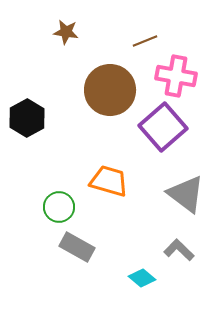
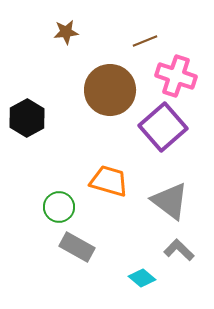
brown star: rotated 15 degrees counterclockwise
pink cross: rotated 9 degrees clockwise
gray triangle: moved 16 px left, 7 px down
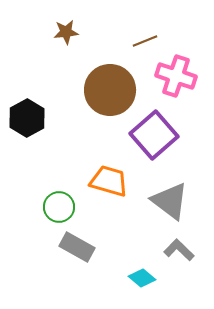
purple square: moved 9 px left, 8 px down
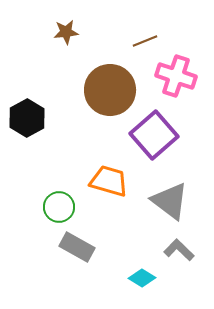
cyan diamond: rotated 8 degrees counterclockwise
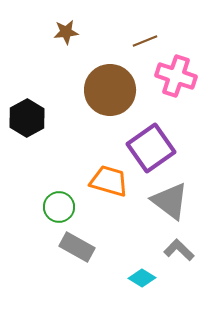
purple square: moved 3 px left, 13 px down; rotated 6 degrees clockwise
